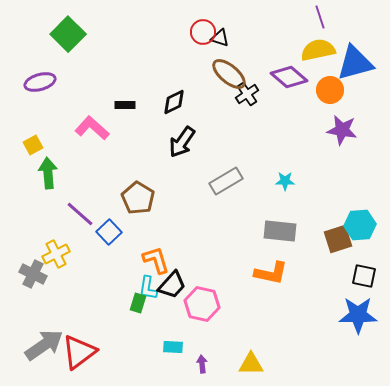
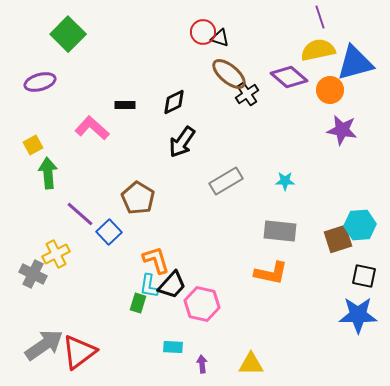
cyan L-shape at (148, 288): moved 1 px right, 2 px up
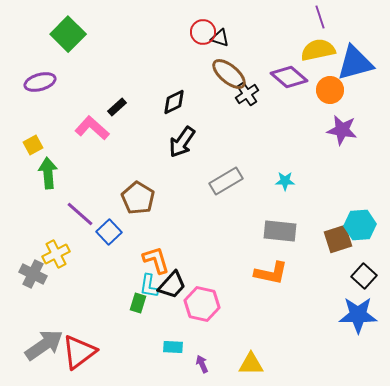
black rectangle at (125, 105): moved 8 px left, 2 px down; rotated 42 degrees counterclockwise
black square at (364, 276): rotated 30 degrees clockwise
purple arrow at (202, 364): rotated 18 degrees counterclockwise
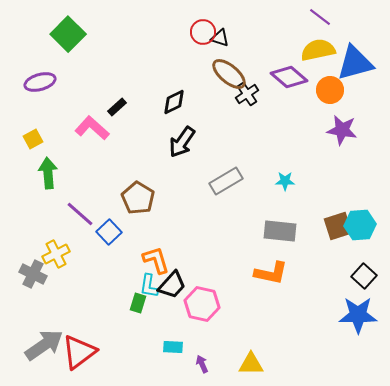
purple line at (320, 17): rotated 35 degrees counterclockwise
yellow square at (33, 145): moved 6 px up
brown square at (338, 239): moved 13 px up
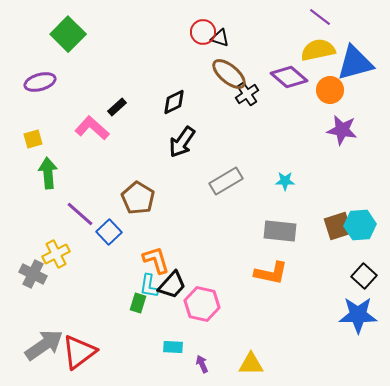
yellow square at (33, 139): rotated 12 degrees clockwise
